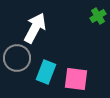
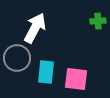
green cross: moved 5 px down; rotated 28 degrees clockwise
cyan rectangle: rotated 15 degrees counterclockwise
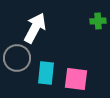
cyan rectangle: moved 1 px down
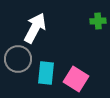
gray circle: moved 1 px right, 1 px down
pink square: rotated 25 degrees clockwise
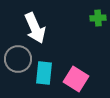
green cross: moved 3 px up
white arrow: rotated 128 degrees clockwise
cyan rectangle: moved 2 px left
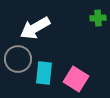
white arrow: rotated 84 degrees clockwise
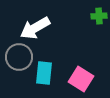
green cross: moved 1 px right, 2 px up
gray circle: moved 1 px right, 2 px up
pink square: moved 5 px right
